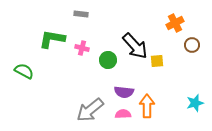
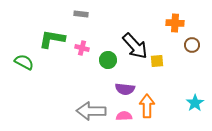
orange cross: rotated 30 degrees clockwise
green semicircle: moved 9 px up
purple semicircle: moved 1 px right, 3 px up
cyan star: rotated 18 degrees counterclockwise
gray arrow: moved 1 px right, 1 px down; rotated 40 degrees clockwise
pink semicircle: moved 1 px right, 2 px down
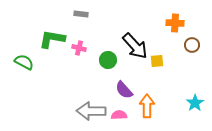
pink cross: moved 3 px left
purple semicircle: moved 1 px left, 1 px down; rotated 42 degrees clockwise
pink semicircle: moved 5 px left, 1 px up
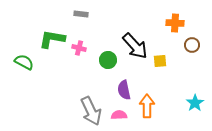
yellow square: moved 3 px right
purple semicircle: rotated 30 degrees clockwise
gray arrow: rotated 116 degrees counterclockwise
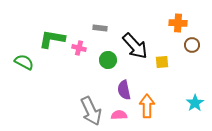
gray rectangle: moved 19 px right, 14 px down
orange cross: moved 3 px right
yellow square: moved 2 px right, 1 px down
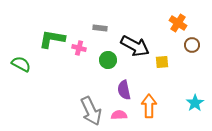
orange cross: rotated 30 degrees clockwise
black arrow: rotated 20 degrees counterclockwise
green semicircle: moved 3 px left, 2 px down
orange arrow: moved 2 px right
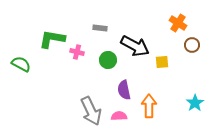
pink cross: moved 2 px left, 4 px down
pink semicircle: moved 1 px down
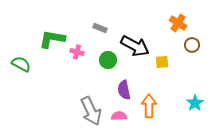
gray rectangle: rotated 16 degrees clockwise
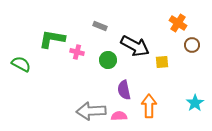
gray rectangle: moved 2 px up
gray arrow: rotated 112 degrees clockwise
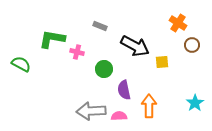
green circle: moved 4 px left, 9 px down
